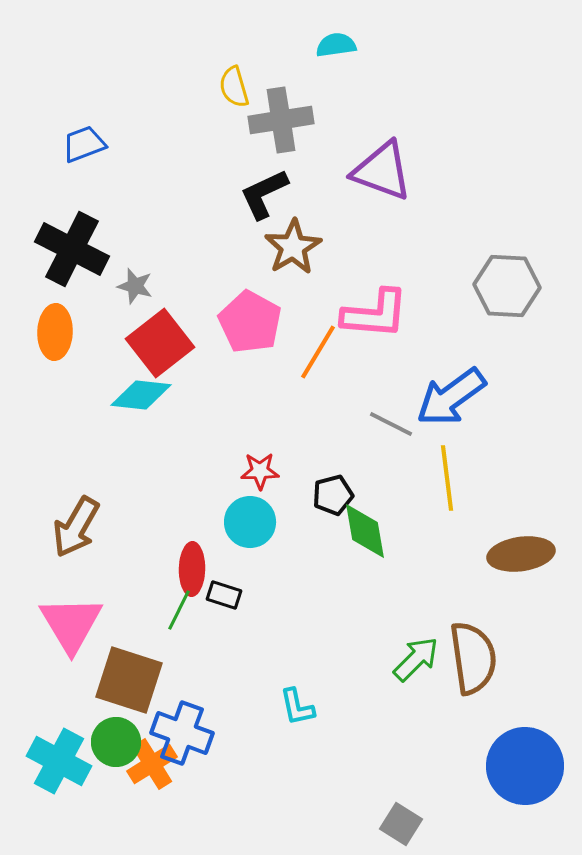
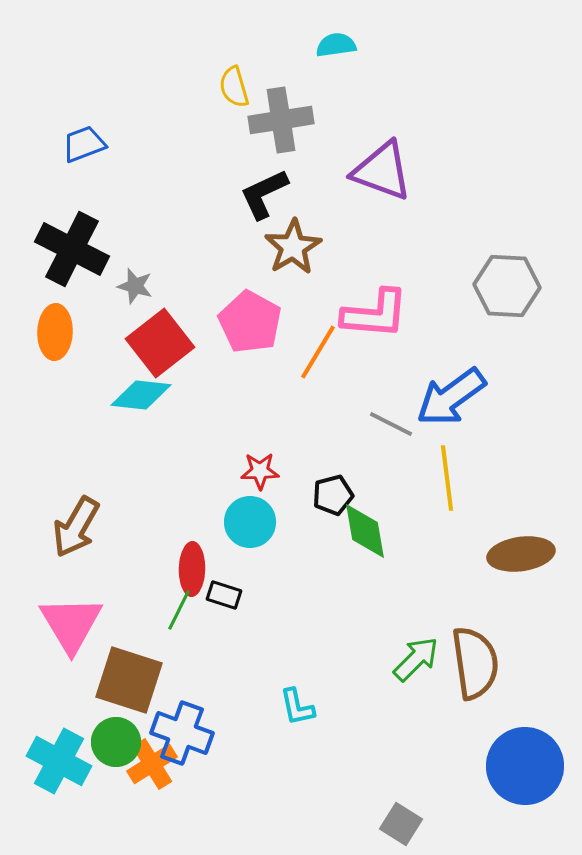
brown semicircle: moved 2 px right, 5 px down
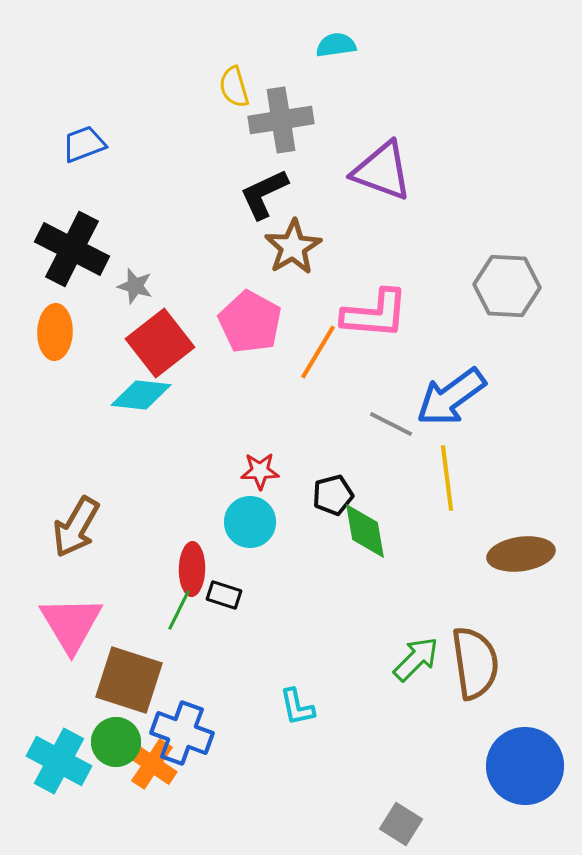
orange cross: rotated 24 degrees counterclockwise
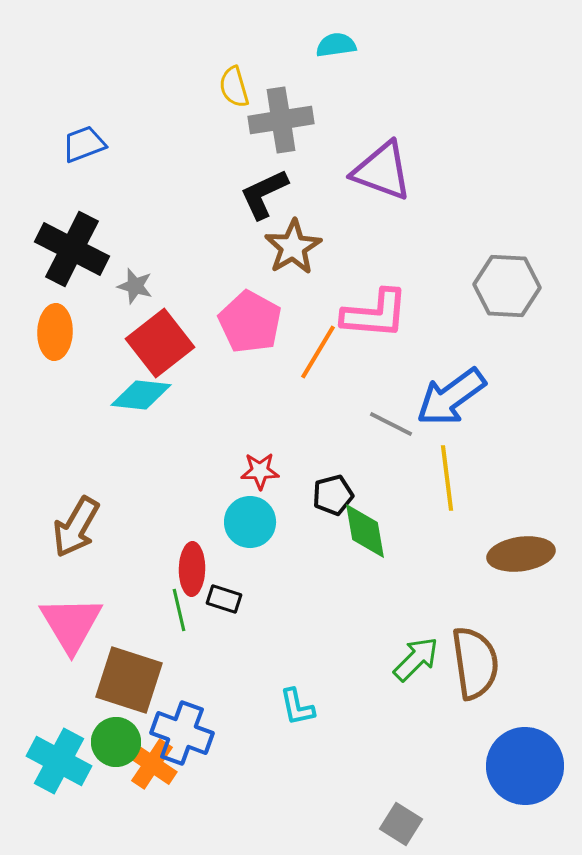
black rectangle: moved 4 px down
green line: rotated 39 degrees counterclockwise
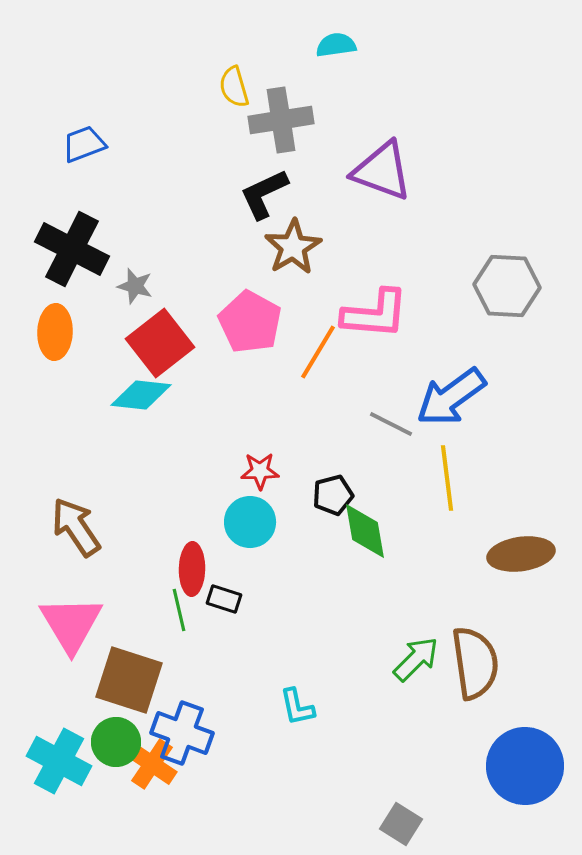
brown arrow: rotated 116 degrees clockwise
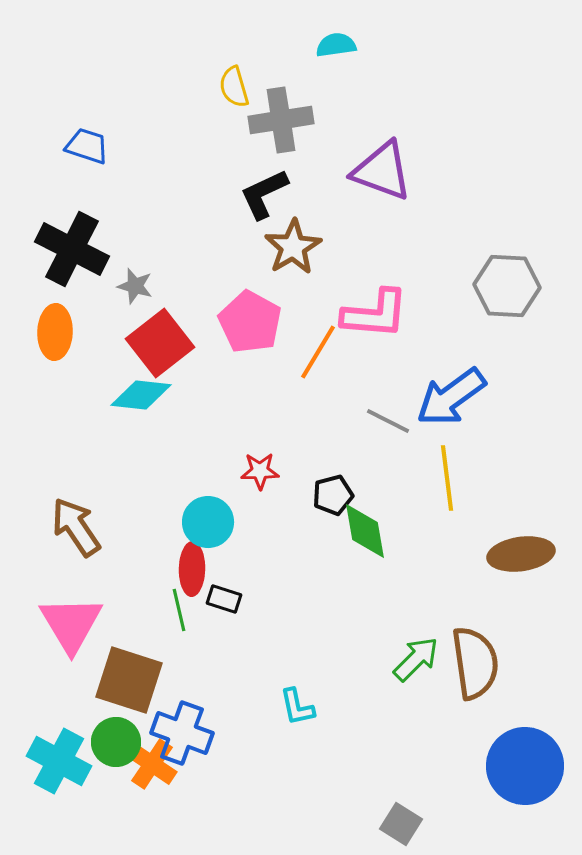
blue trapezoid: moved 3 px right, 2 px down; rotated 39 degrees clockwise
gray line: moved 3 px left, 3 px up
cyan circle: moved 42 px left
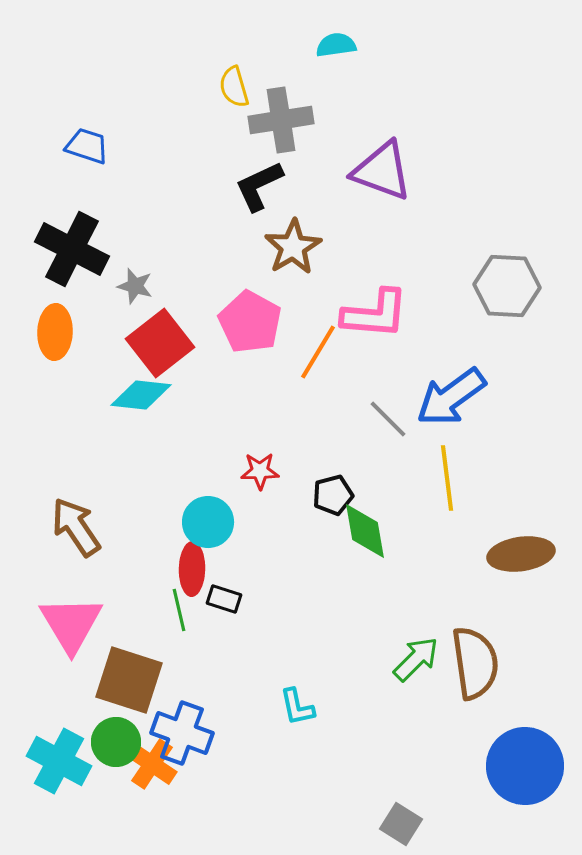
black L-shape: moved 5 px left, 8 px up
gray line: moved 2 px up; rotated 18 degrees clockwise
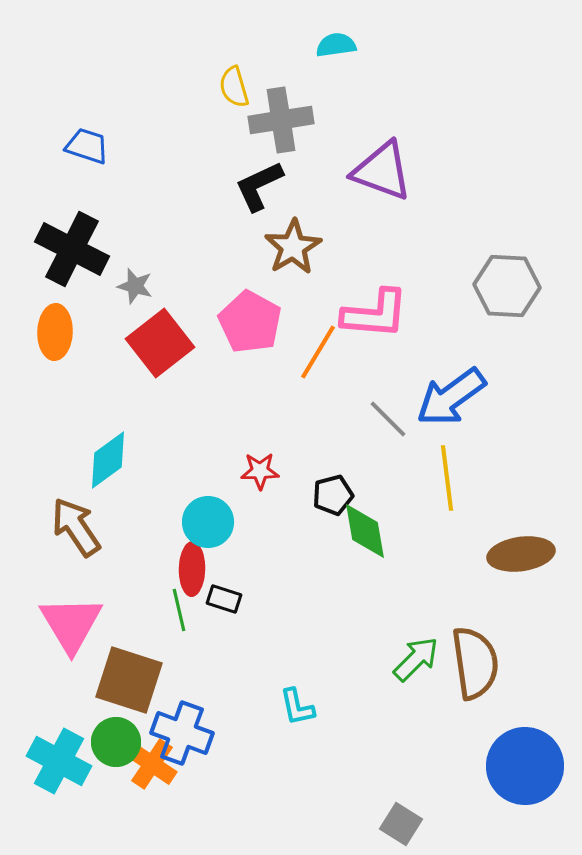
cyan diamond: moved 33 px left, 65 px down; rotated 42 degrees counterclockwise
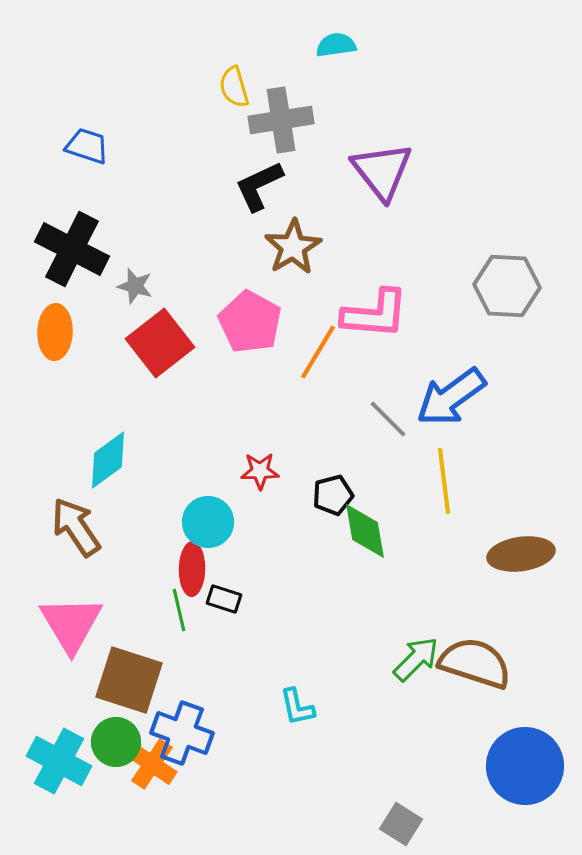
purple triangle: rotated 32 degrees clockwise
yellow line: moved 3 px left, 3 px down
brown semicircle: rotated 64 degrees counterclockwise
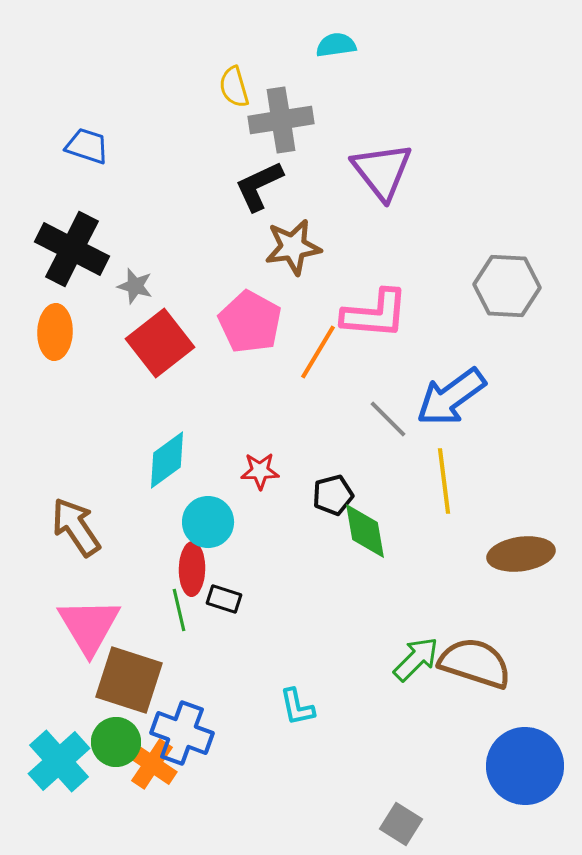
brown star: rotated 22 degrees clockwise
cyan diamond: moved 59 px right
pink triangle: moved 18 px right, 2 px down
cyan cross: rotated 20 degrees clockwise
